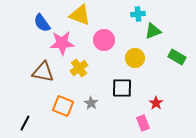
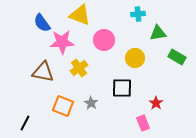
green triangle: moved 5 px right, 2 px down; rotated 12 degrees clockwise
pink star: moved 1 px up
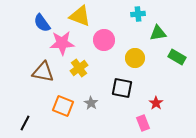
yellow triangle: moved 1 px down
pink star: moved 1 px down
black square: rotated 10 degrees clockwise
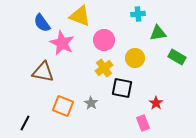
pink star: rotated 30 degrees clockwise
yellow cross: moved 25 px right
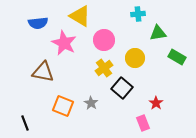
yellow triangle: rotated 10 degrees clockwise
blue semicircle: moved 4 px left; rotated 60 degrees counterclockwise
pink star: moved 2 px right
black square: rotated 30 degrees clockwise
black line: rotated 49 degrees counterclockwise
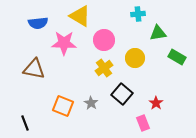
pink star: rotated 25 degrees counterclockwise
brown triangle: moved 9 px left, 3 px up
black square: moved 6 px down
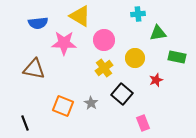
green rectangle: rotated 18 degrees counterclockwise
red star: moved 23 px up; rotated 16 degrees clockwise
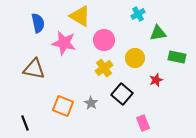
cyan cross: rotated 24 degrees counterclockwise
blue semicircle: rotated 96 degrees counterclockwise
pink star: rotated 10 degrees clockwise
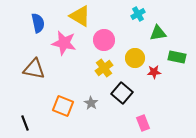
red star: moved 2 px left, 8 px up; rotated 16 degrees clockwise
black square: moved 1 px up
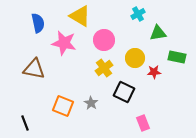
black square: moved 2 px right, 1 px up; rotated 15 degrees counterclockwise
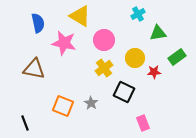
green rectangle: rotated 48 degrees counterclockwise
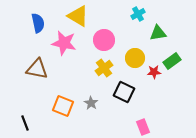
yellow triangle: moved 2 px left
green rectangle: moved 5 px left, 4 px down
brown triangle: moved 3 px right
pink rectangle: moved 4 px down
